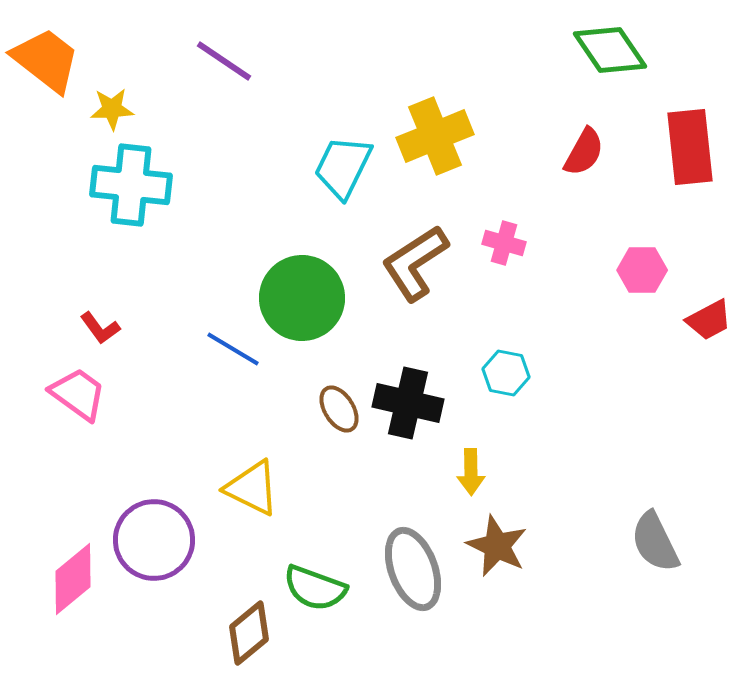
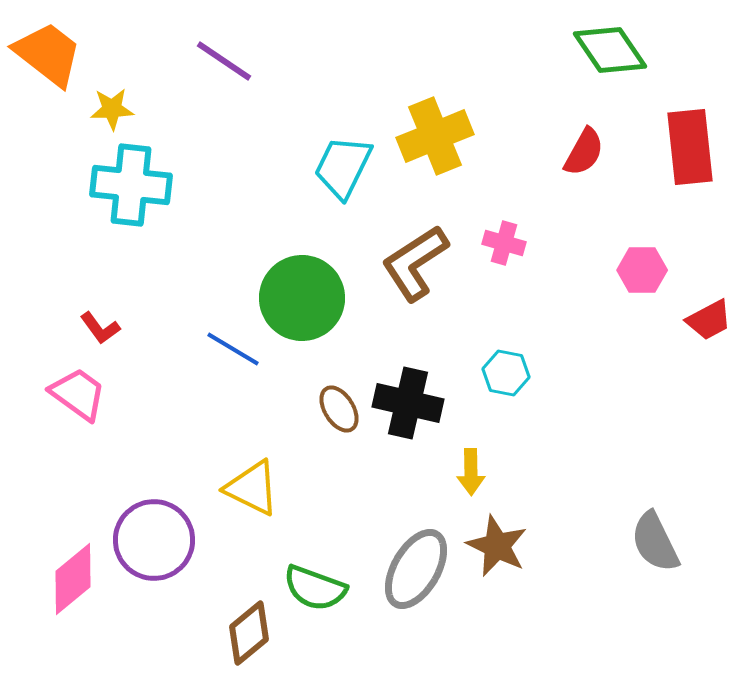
orange trapezoid: moved 2 px right, 6 px up
gray ellipse: moved 3 px right; rotated 50 degrees clockwise
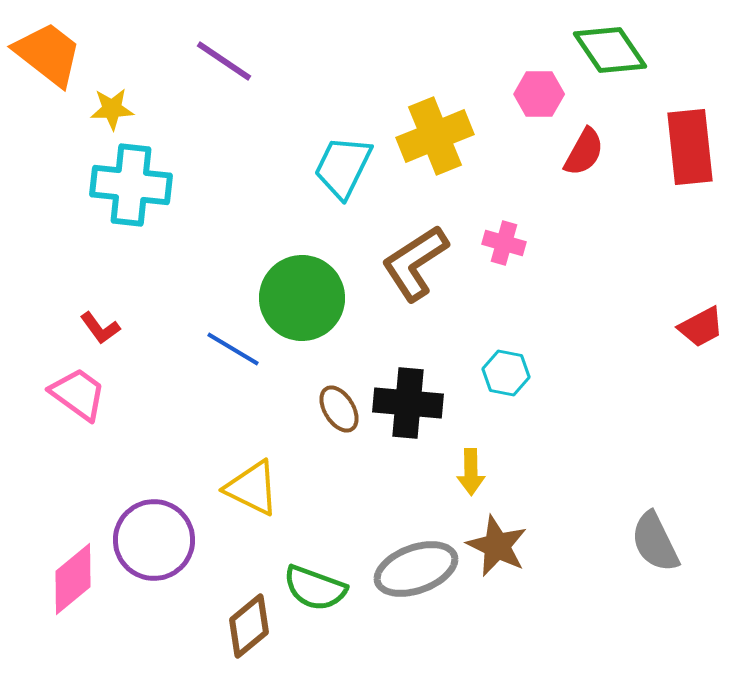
pink hexagon: moved 103 px left, 176 px up
red trapezoid: moved 8 px left, 7 px down
black cross: rotated 8 degrees counterclockwise
gray ellipse: rotated 40 degrees clockwise
brown diamond: moved 7 px up
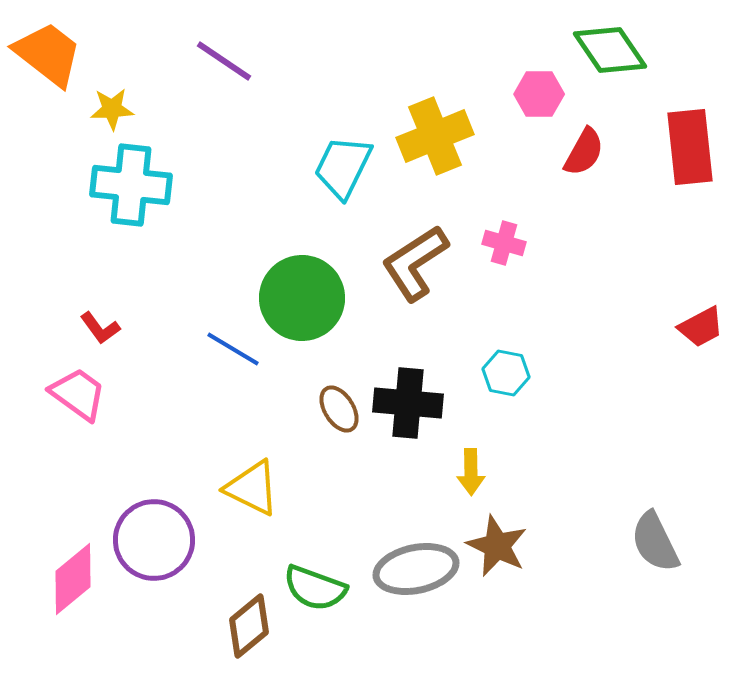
gray ellipse: rotated 8 degrees clockwise
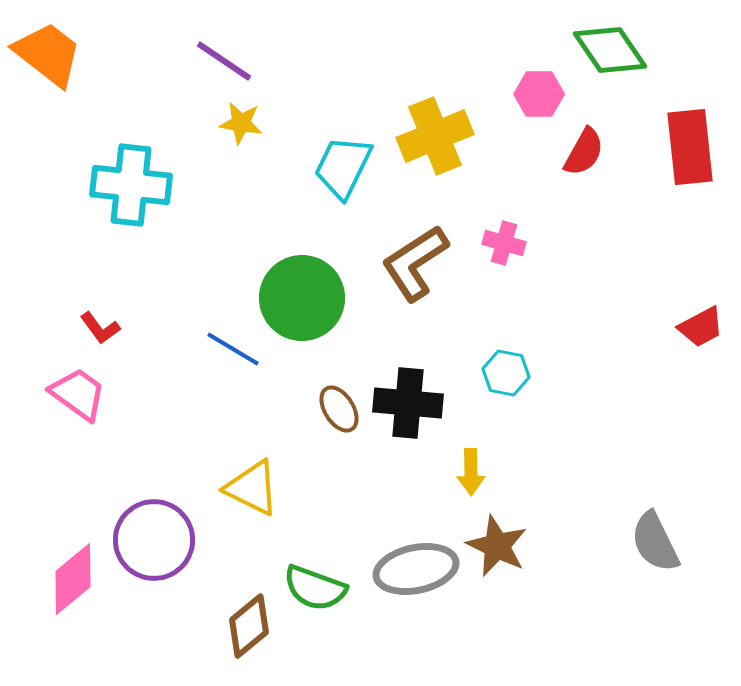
yellow star: moved 129 px right, 14 px down; rotated 12 degrees clockwise
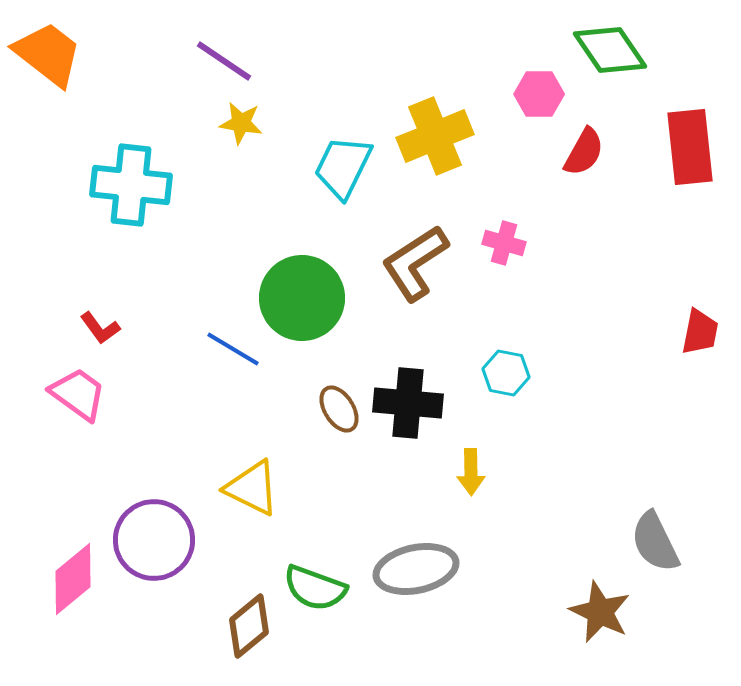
red trapezoid: moved 1 px left, 5 px down; rotated 51 degrees counterclockwise
brown star: moved 103 px right, 66 px down
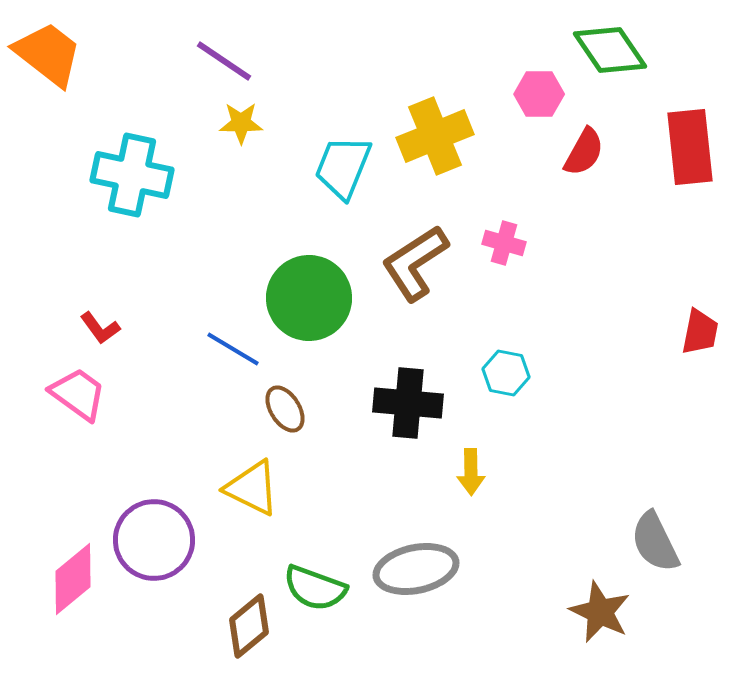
yellow star: rotated 9 degrees counterclockwise
cyan trapezoid: rotated 4 degrees counterclockwise
cyan cross: moved 1 px right, 10 px up; rotated 6 degrees clockwise
green circle: moved 7 px right
brown ellipse: moved 54 px left
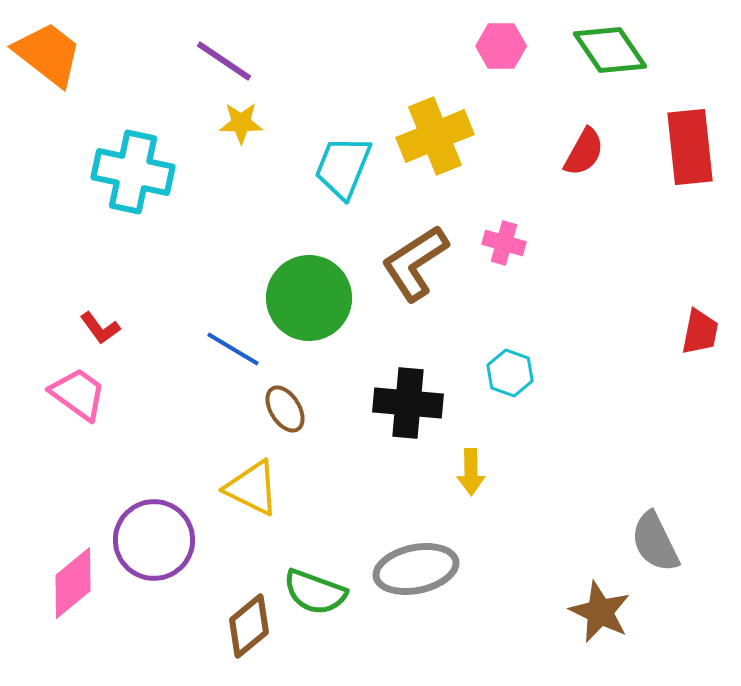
pink hexagon: moved 38 px left, 48 px up
cyan cross: moved 1 px right, 3 px up
cyan hexagon: moved 4 px right; rotated 9 degrees clockwise
pink diamond: moved 4 px down
green semicircle: moved 4 px down
